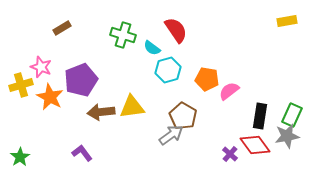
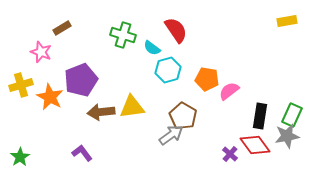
pink star: moved 15 px up
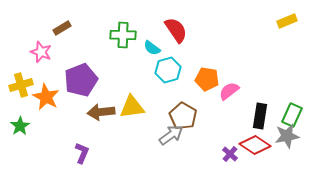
yellow rectangle: rotated 12 degrees counterclockwise
green cross: rotated 15 degrees counterclockwise
orange star: moved 4 px left
red diamond: rotated 20 degrees counterclockwise
purple L-shape: rotated 60 degrees clockwise
green star: moved 31 px up
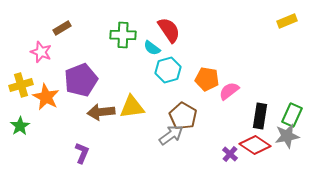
red semicircle: moved 7 px left
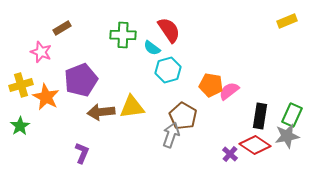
orange pentagon: moved 4 px right, 6 px down
gray arrow: rotated 35 degrees counterclockwise
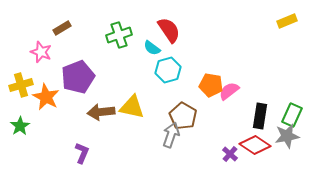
green cross: moved 4 px left; rotated 20 degrees counterclockwise
purple pentagon: moved 3 px left, 3 px up
yellow triangle: rotated 20 degrees clockwise
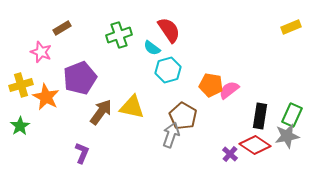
yellow rectangle: moved 4 px right, 6 px down
purple pentagon: moved 2 px right, 1 px down
pink semicircle: moved 1 px up
brown arrow: rotated 132 degrees clockwise
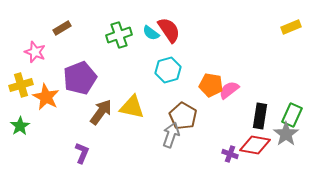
cyan semicircle: moved 1 px left, 15 px up
pink star: moved 6 px left
gray star: moved 1 px left, 2 px up; rotated 25 degrees counterclockwise
red diamond: rotated 24 degrees counterclockwise
purple cross: rotated 21 degrees counterclockwise
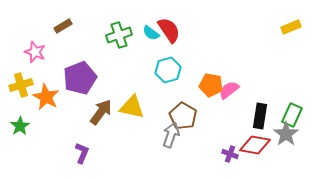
brown rectangle: moved 1 px right, 2 px up
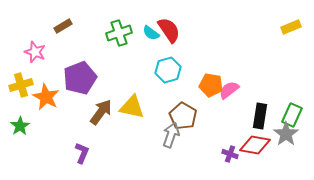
green cross: moved 2 px up
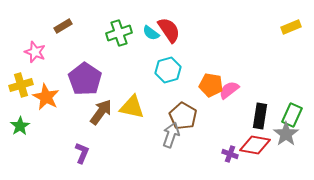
purple pentagon: moved 5 px right, 1 px down; rotated 16 degrees counterclockwise
